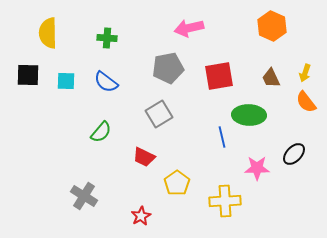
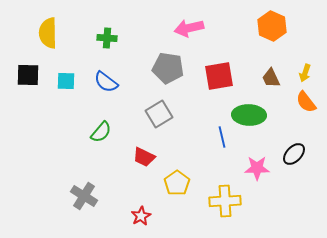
gray pentagon: rotated 20 degrees clockwise
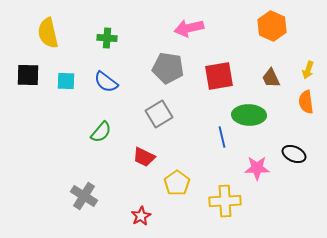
yellow semicircle: rotated 12 degrees counterclockwise
yellow arrow: moved 3 px right, 3 px up
orange semicircle: rotated 30 degrees clockwise
black ellipse: rotated 70 degrees clockwise
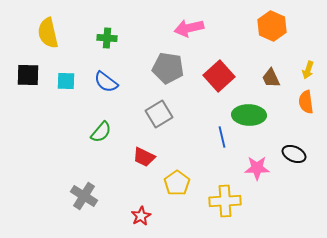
red square: rotated 32 degrees counterclockwise
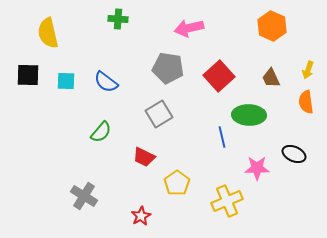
green cross: moved 11 px right, 19 px up
yellow cross: moved 2 px right; rotated 20 degrees counterclockwise
